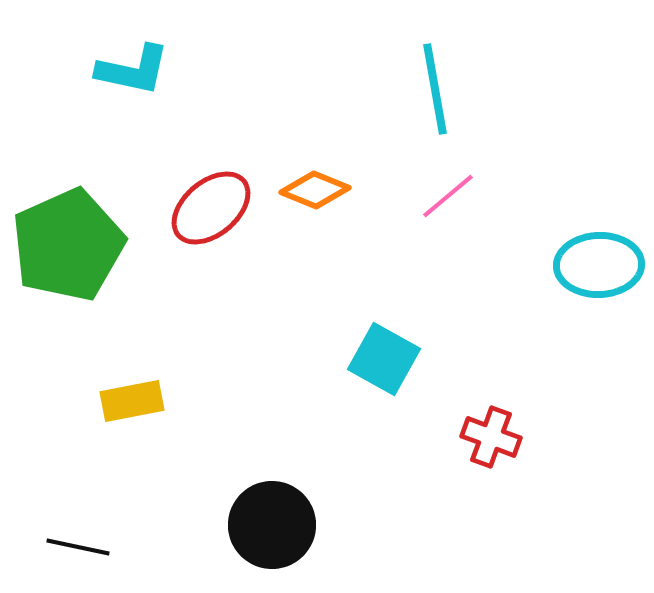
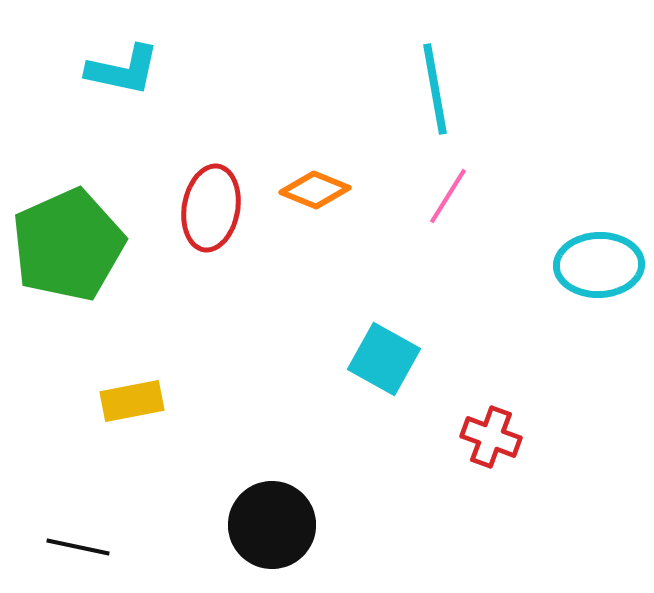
cyan L-shape: moved 10 px left
pink line: rotated 18 degrees counterclockwise
red ellipse: rotated 40 degrees counterclockwise
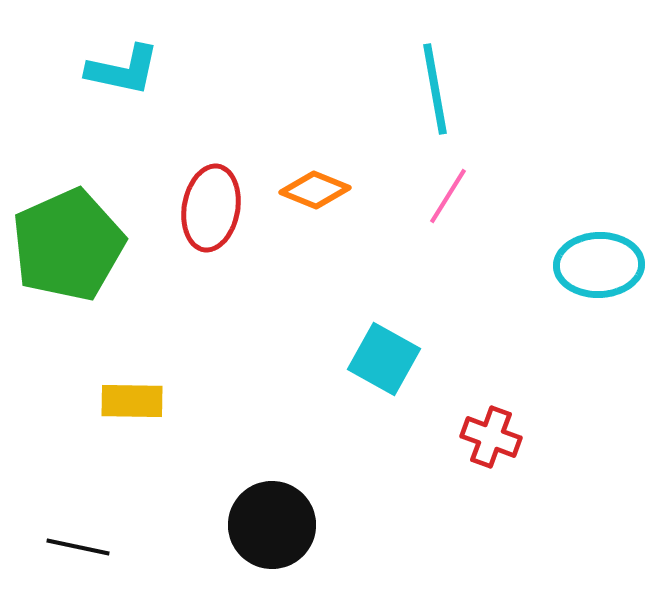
yellow rectangle: rotated 12 degrees clockwise
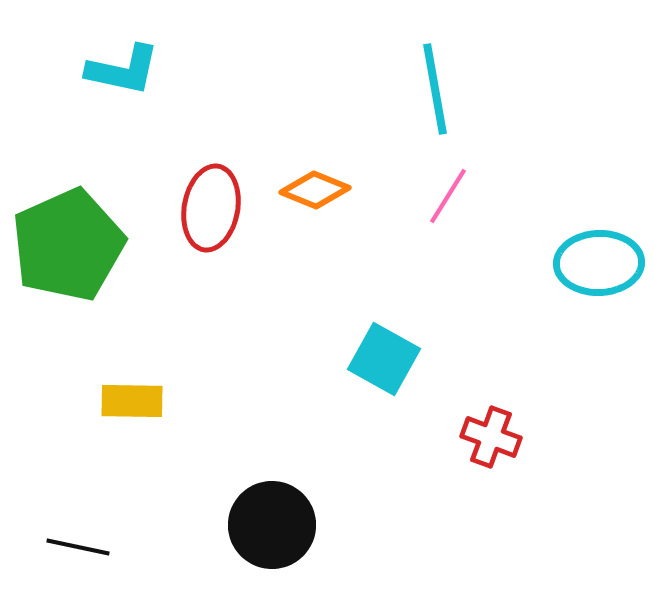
cyan ellipse: moved 2 px up
